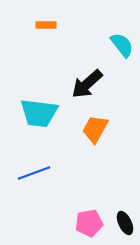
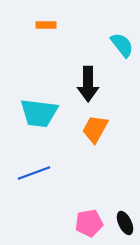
black arrow: moved 1 px right; rotated 48 degrees counterclockwise
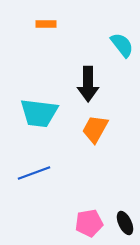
orange rectangle: moved 1 px up
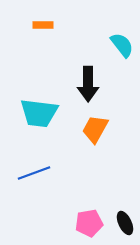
orange rectangle: moved 3 px left, 1 px down
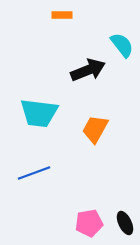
orange rectangle: moved 19 px right, 10 px up
black arrow: moved 14 px up; rotated 112 degrees counterclockwise
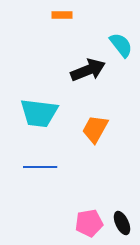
cyan semicircle: moved 1 px left
blue line: moved 6 px right, 6 px up; rotated 20 degrees clockwise
black ellipse: moved 3 px left
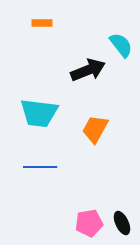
orange rectangle: moved 20 px left, 8 px down
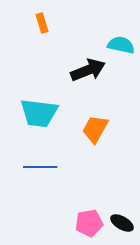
orange rectangle: rotated 72 degrees clockwise
cyan semicircle: rotated 40 degrees counterclockwise
black ellipse: rotated 35 degrees counterclockwise
